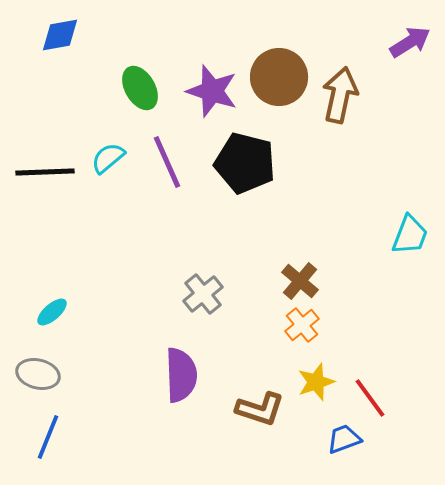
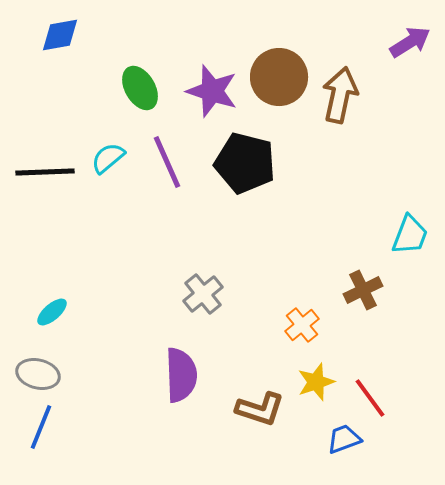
brown cross: moved 63 px right, 9 px down; rotated 24 degrees clockwise
blue line: moved 7 px left, 10 px up
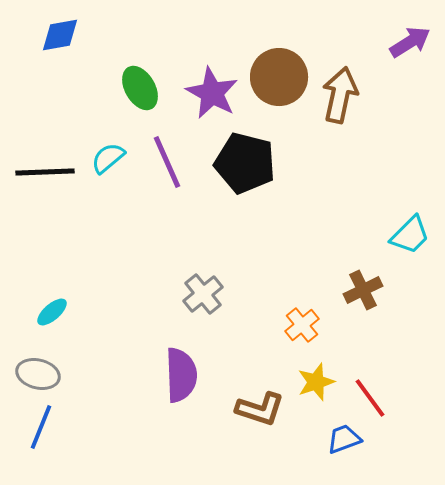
purple star: moved 2 px down; rotated 10 degrees clockwise
cyan trapezoid: rotated 24 degrees clockwise
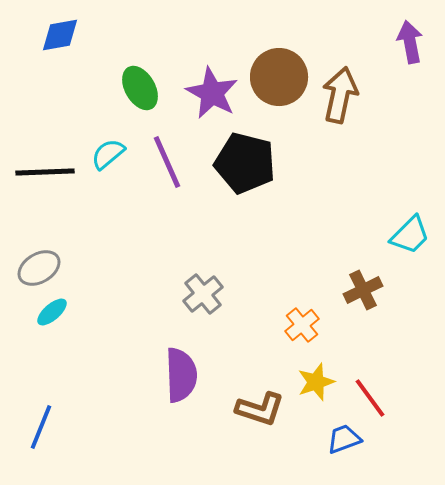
purple arrow: rotated 69 degrees counterclockwise
cyan semicircle: moved 4 px up
gray ellipse: moved 1 px right, 106 px up; rotated 45 degrees counterclockwise
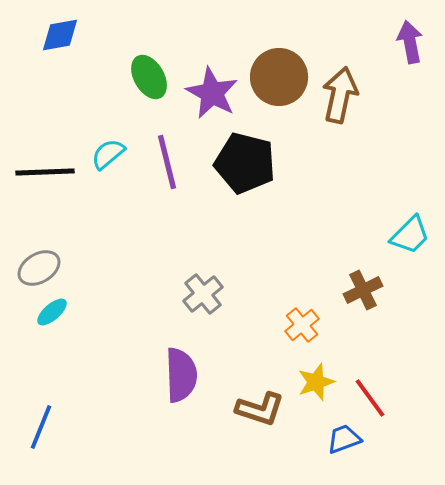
green ellipse: moved 9 px right, 11 px up
purple line: rotated 10 degrees clockwise
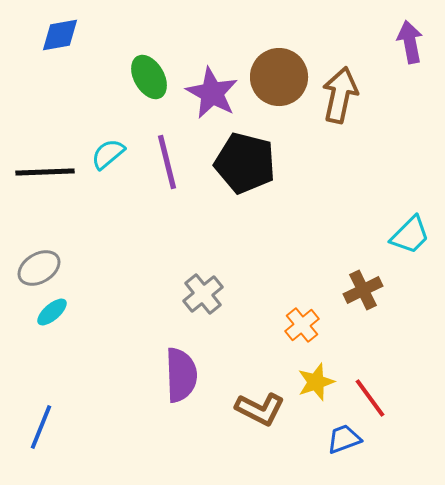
brown L-shape: rotated 9 degrees clockwise
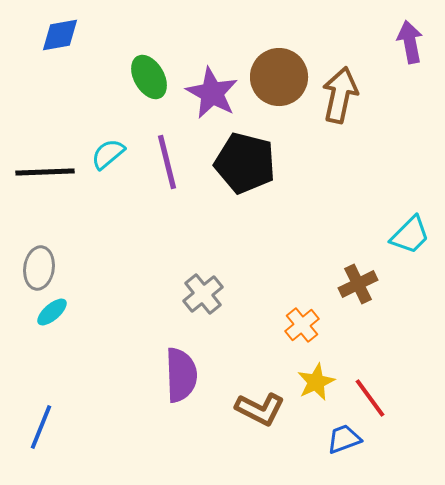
gray ellipse: rotated 51 degrees counterclockwise
brown cross: moved 5 px left, 6 px up
yellow star: rotated 6 degrees counterclockwise
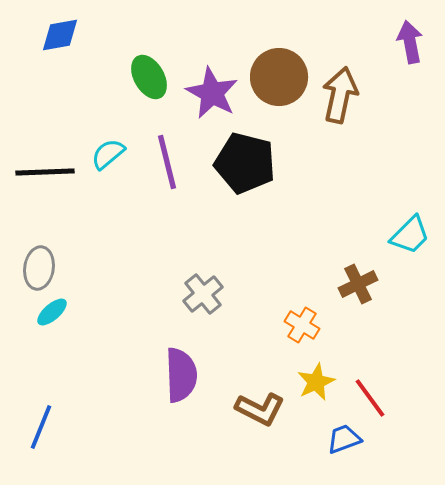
orange cross: rotated 20 degrees counterclockwise
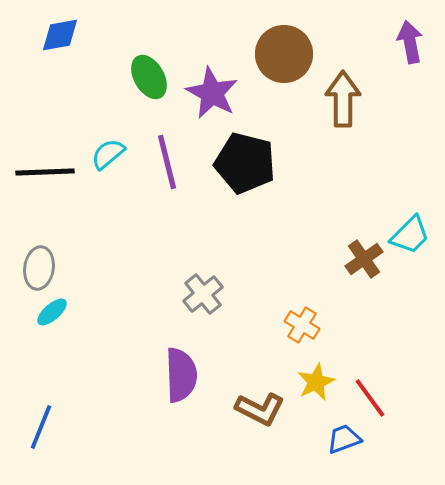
brown circle: moved 5 px right, 23 px up
brown arrow: moved 3 px right, 4 px down; rotated 12 degrees counterclockwise
brown cross: moved 6 px right, 25 px up; rotated 9 degrees counterclockwise
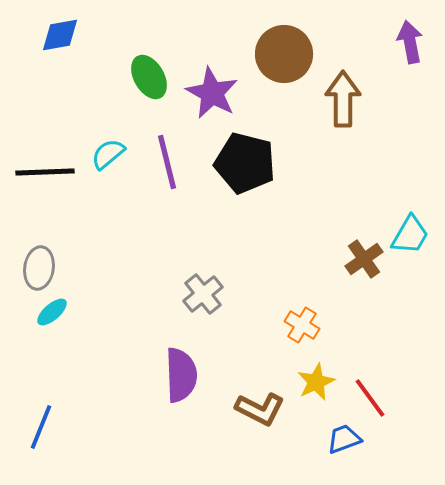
cyan trapezoid: rotated 15 degrees counterclockwise
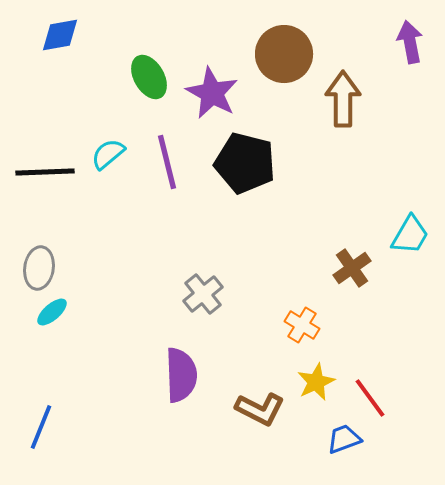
brown cross: moved 12 px left, 9 px down
